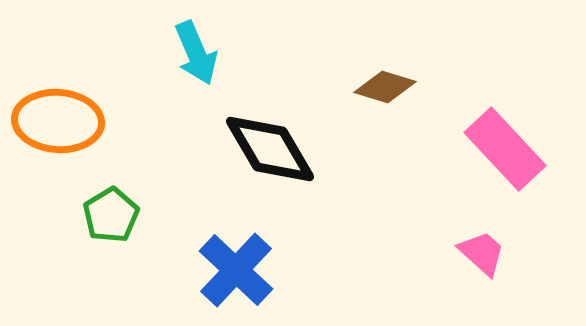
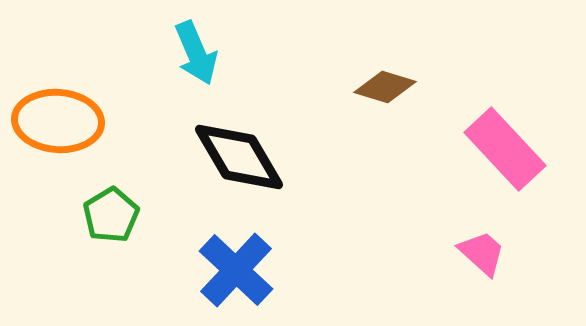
black diamond: moved 31 px left, 8 px down
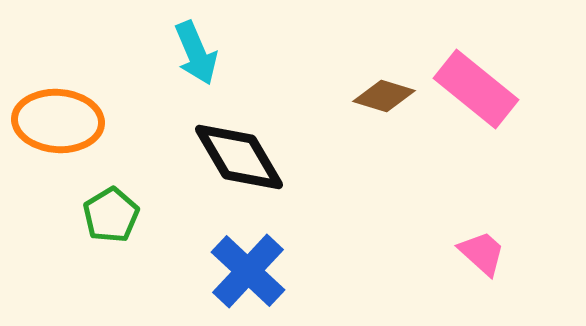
brown diamond: moved 1 px left, 9 px down
pink rectangle: moved 29 px left, 60 px up; rotated 8 degrees counterclockwise
blue cross: moved 12 px right, 1 px down
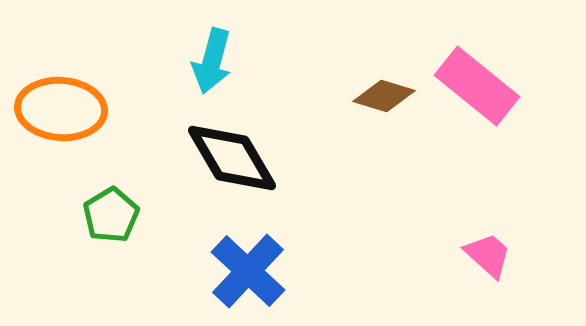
cyan arrow: moved 16 px right, 8 px down; rotated 38 degrees clockwise
pink rectangle: moved 1 px right, 3 px up
orange ellipse: moved 3 px right, 12 px up
black diamond: moved 7 px left, 1 px down
pink trapezoid: moved 6 px right, 2 px down
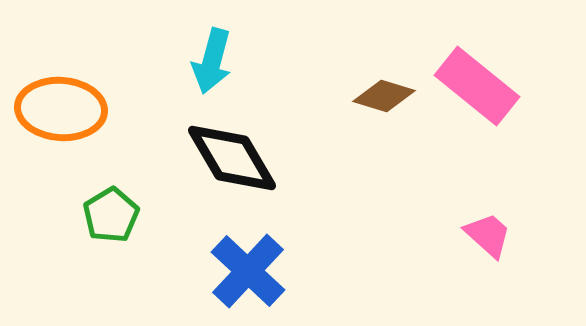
pink trapezoid: moved 20 px up
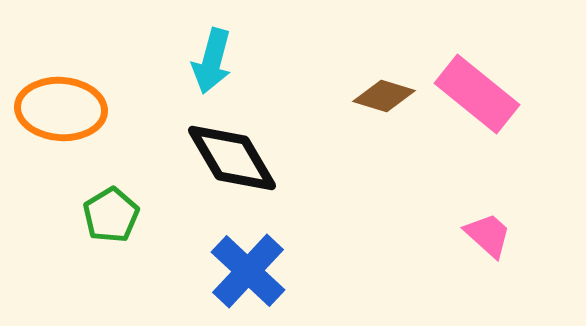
pink rectangle: moved 8 px down
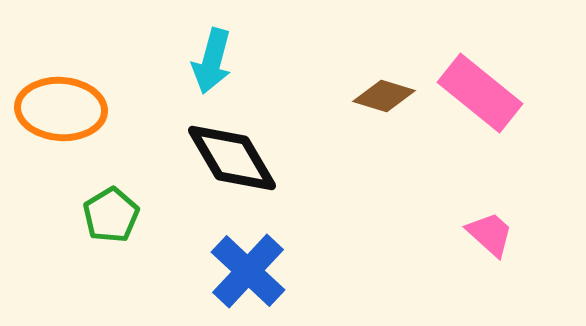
pink rectangle: moved 3 px right, 1 px up
pink trapezoid: moved 2 px right, 1 px up
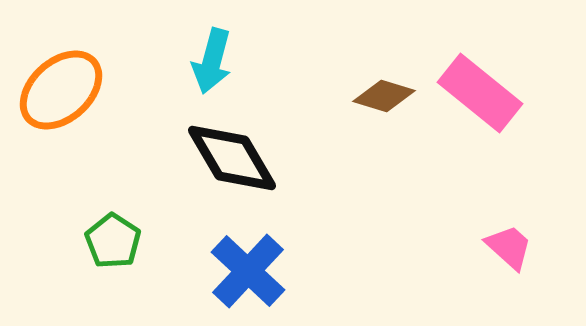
orange ellipse: moved 19 px up; rotated 46 degrees counterclockwise
green pentagon: moved 2 px right, 26 px down; rotated 8 degrees counterclockwise
pink trapezoid: moved 19 px right, 13 px down
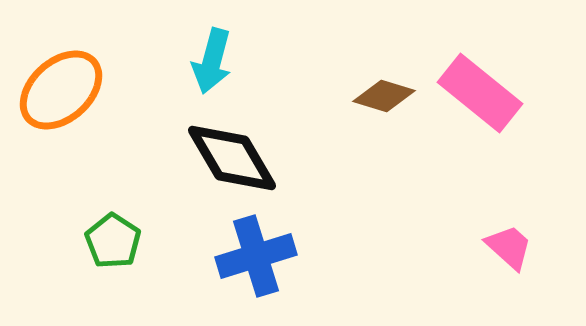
blue cross: moved 8 px right, 15 px up; rotated 30 degrees clockwise
